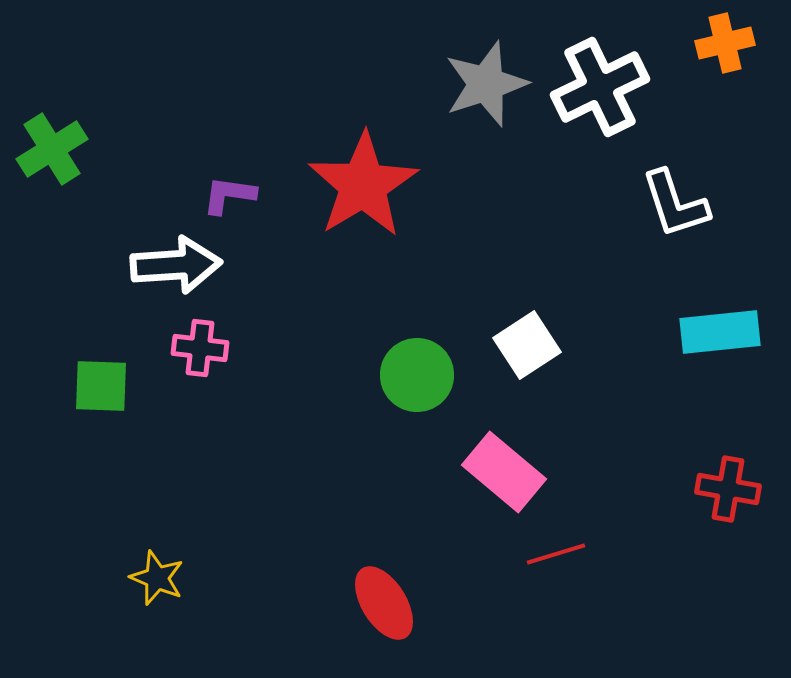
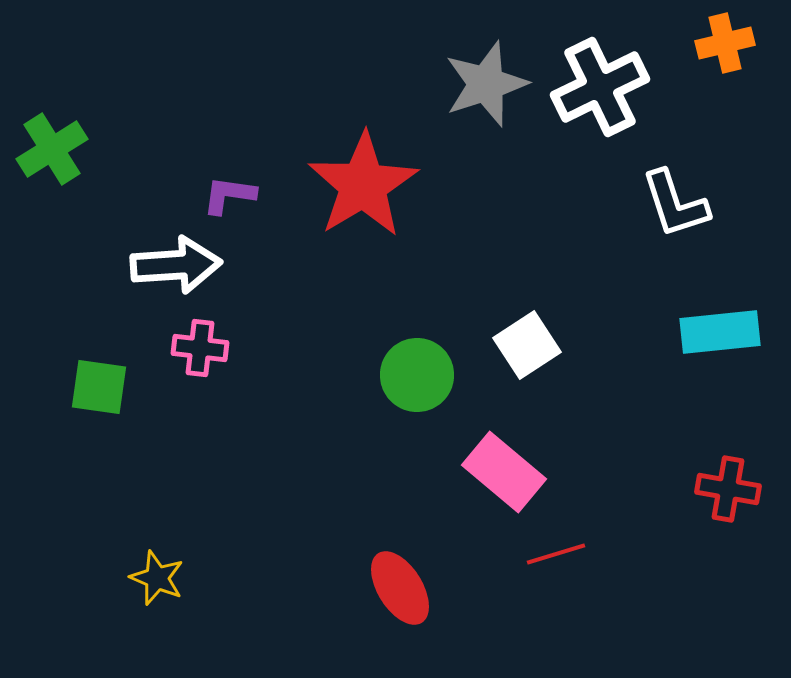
green square: moved 2 px left, 1 px down; rotated 6 degrees clockwise
red ellipse: moved 16 px right, 15 px up
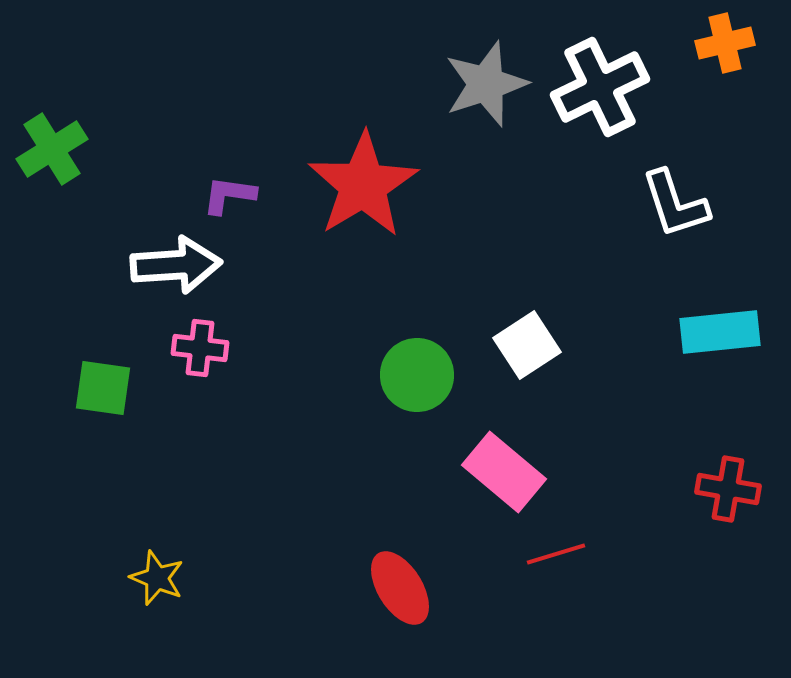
green square: moved 4 px right, 1 px down
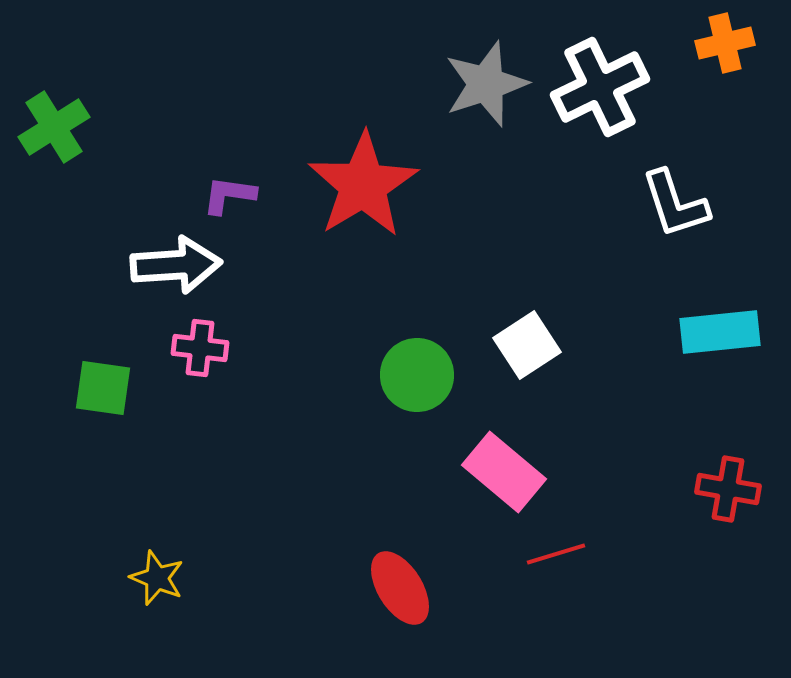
green cross: moved 2 px right, 22 px up
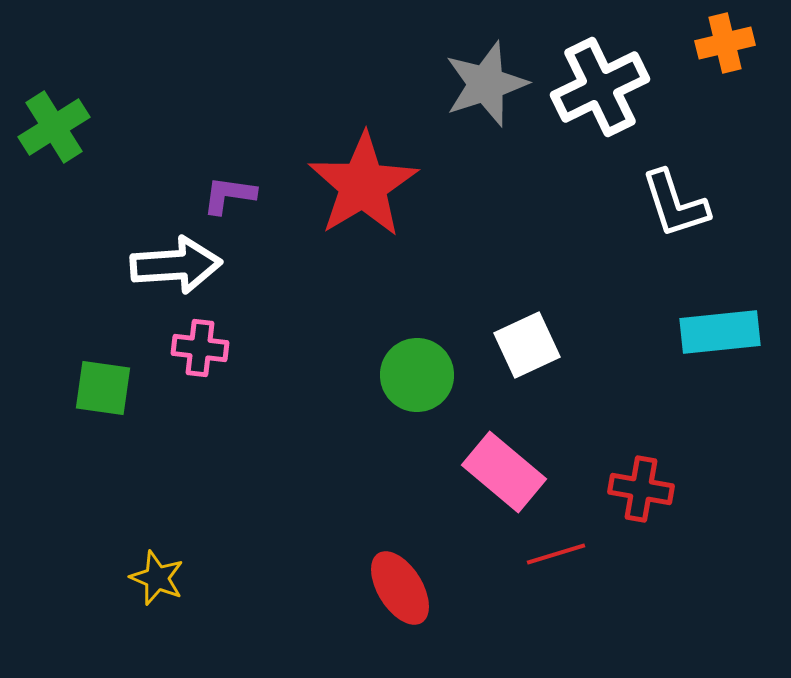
white square: rotated 8 degrees clockwise
red cross: moved 87 px left
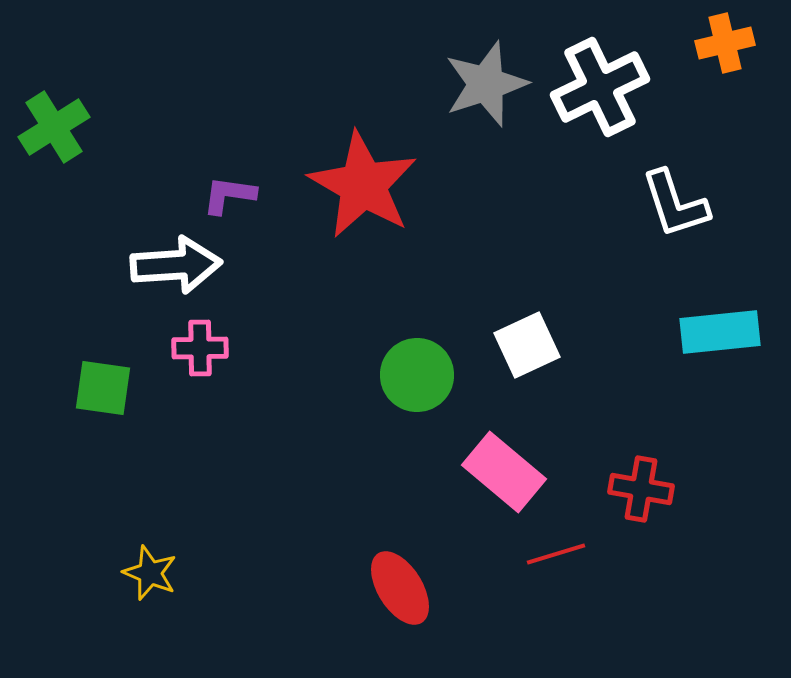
red star: rotated 11 degrees counterclockwise
pink cross: rotated 8 degrees counterclockwise
yellow star: moved 7 px left, 5 px up
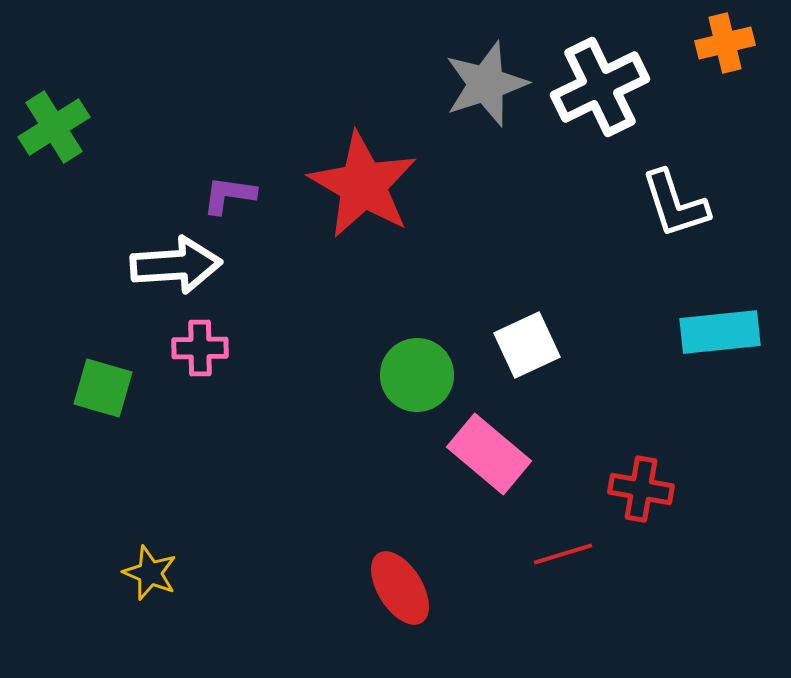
green square: rotated 8 degrees clockwise
pink rectangle: moved 15 px left, 18 px up
red line: moved 7 px right
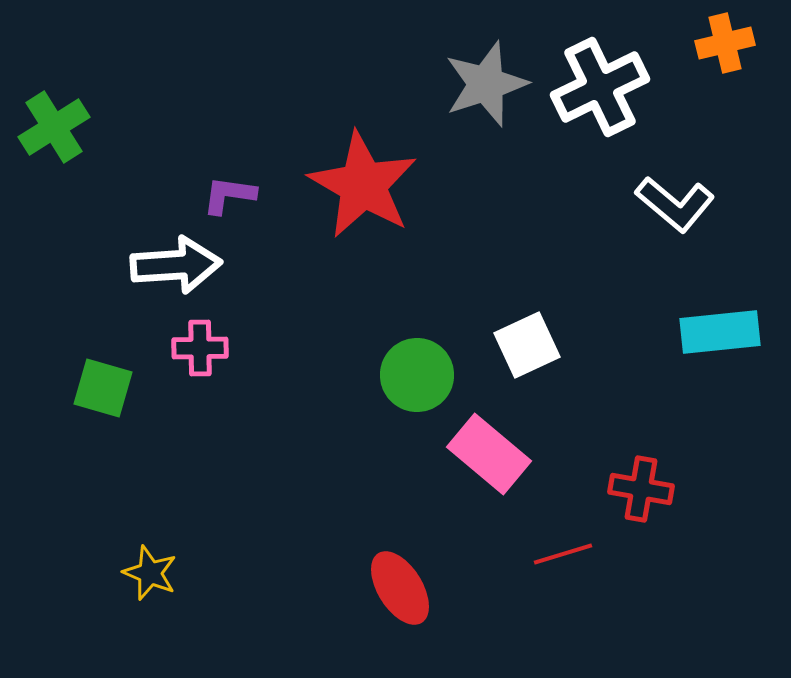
white L-shape: rotated 32 degrees counterclockwise
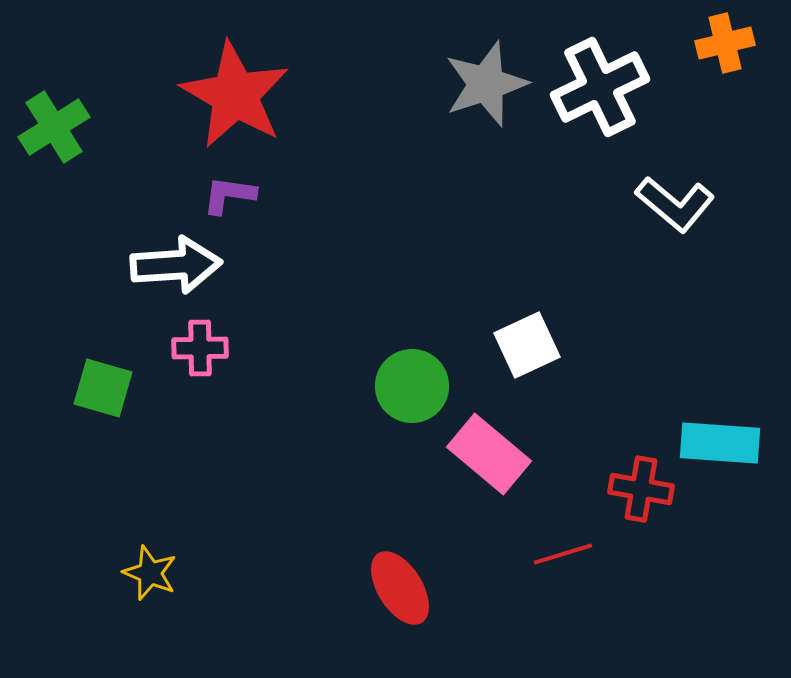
red star: moved 128 px left, 90 px up
cyan rectangle: moved 111 px down; rotated 10 degrees clockwise
green circle: moved 5 px left, 11 px down
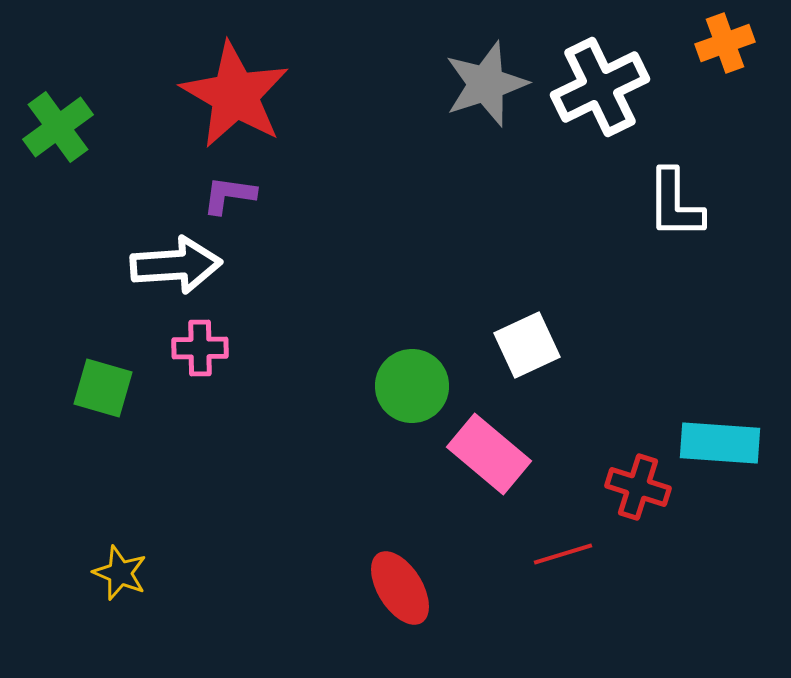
orange cross: rotated 6 degrees counterclockwise
green cross: moved 4 px right; rotated 4 degrees counterclockwise
white L-shape: rotated 50 degrees clockwise
red cross: moved 3 px left, 2 px up; rotated 8 degrees clockwise
yellow star: moved 30 px left
